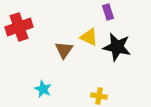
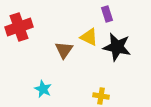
purple rectangle: moved 1 px left, 2 px down
yellow cross: moved 2 px right
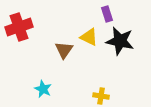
black star: moved 3 px right, 6 px up
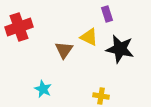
black star: moved 8 px down
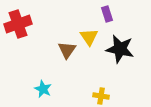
red cross: moved 1 px left, 3 px up
yellow triangle: rotated 30 degrees clockwise
brown triangle: moved 3 px right
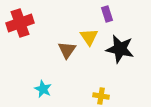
red cross: moved 2 px right, 1 px up
